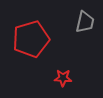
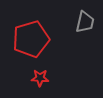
red star: moved 23 px left
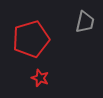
red star: rotated 18 degrees clockwise
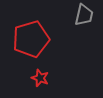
gray trapezoid: moved 1 px left, 7 px up
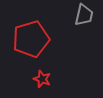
red star: moved 2 px right, 1 px down
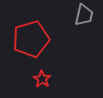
red star: rotated 12 degrees clockwise
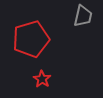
gray trapezoid: moved 1 px left, 1 px down
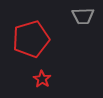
gray trapezoid: rotated 75 degrees clockwise
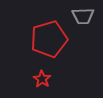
red pentagon: moved 18 px right
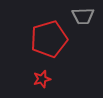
red star: rotated 24 degrees clockwise
